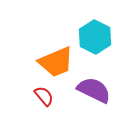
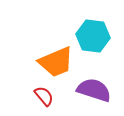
cyan hexagon: moved 2 px left, 1 px up; rotated 20 degrees counterclockwise
purple semicircle: rotated 8 degrees counterclockwise
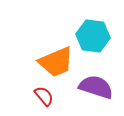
purple semicircle: moved 2 px right, 3 px up
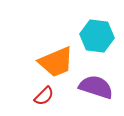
cyan hexagon: moved 4 px right
red semicircle: rotated 85 degrees clockwise
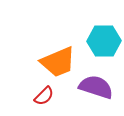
cyan hexagon: moved 7 px right, 5 px down; rotated 8 degrees counterclockwise
orange trapezoid: moved 2 px right
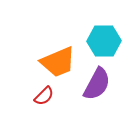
purple semicircle: moved 1 px right, 3 px up; rotated 100 degrees clockwise
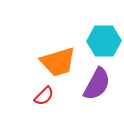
orange trapezoid: rotated 6 degrees clockwise
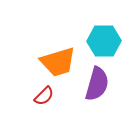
purple semicircle: rotated 12 degrees counterclockwise
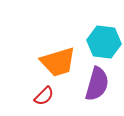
cyan hexagon: moved 1 px down; rotated 8 degrees clockwise
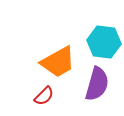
orange trapezoid: rotated 12 degrees counterclockwise
